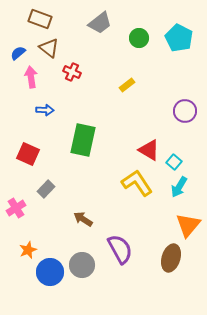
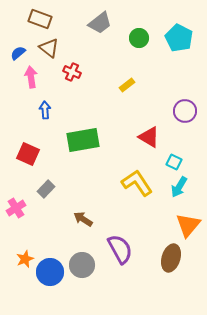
blue arrow: rotated 96 degrees counterclockwise
green rectangle: rotated 68 degrees clockwise
red triangle: moved 13 px up
cyan square: rotated 14 degrees counterclockwise
orange star: moved 3 px left, 9 px down
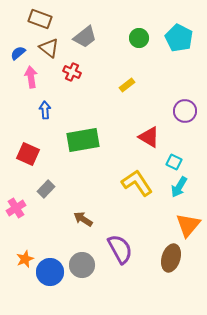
gray trapezoid: moved 15 px left, 14 px down
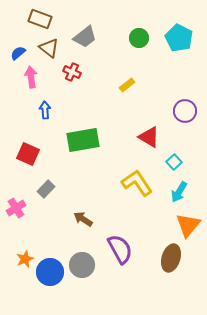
cyan square: rotated 21 degrees clockwise
cyan arrow: moved 5 px down
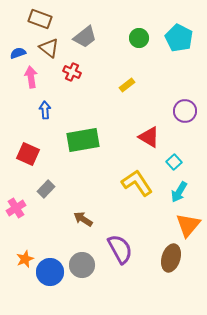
blue semicircle: rotated 21 degrees clockwise
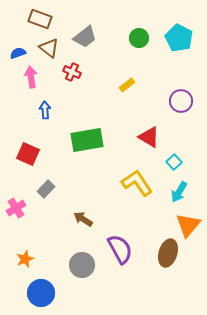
purple circle: moved 4 px left, 10 px up
green rectangle: moved 4 px right
brown ellipse: moved 3 px left, 5 px up
blue circle: moved 9 px left, 21 px down
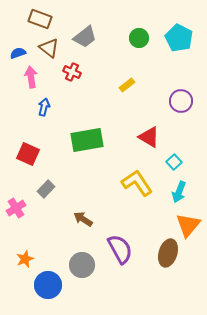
blue arrow: moved 1 px left, 3 px up; rotated 18 degrees clockwise
cyan arrow: rotated 10 degrees counterclockwise
blue circle: moved 7 px right, 8 px up
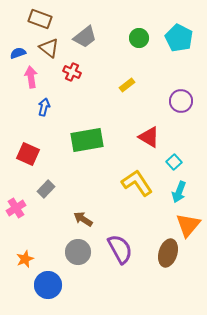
gray circle: moved 4 px left, 13 px up
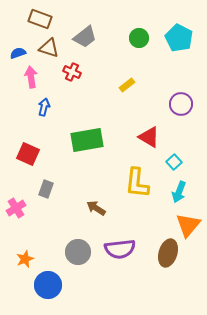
brown triangle: rotated 20 degrees counterclockwise
purple circle: moved 3 px down
yellow L-shape: rotated 140 degrees counterclockwise
gray rectangle: rotated 24 degrees counterclockwise
brown arrow: moved 13 px right, 11 px up
purple semicircle: rotated 112 degrees clockwise
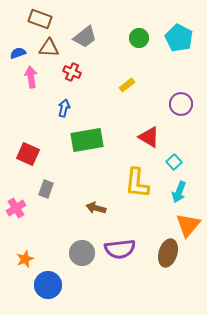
brown triangle: rotated 15 degrees counterclockwise
blue arrow: moved 20 px right, 1 px down
brown arrow: rotated 18 degrees counterclockwise
gray circle: moved 4 px right, 1 px down
